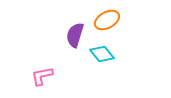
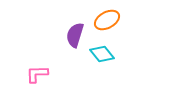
pink L-shape: moved 5 px left, 2 px up; rotated 10 degrees clockwise
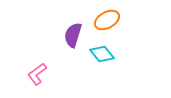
purple semicircle: moved 2 px left
pink L-shape: rotated 35 degrees counterclockwise
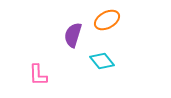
cyan diamond: moved 7 px down
pink L-shape: moved 1 px right, 1 px down; rotated 55 degrees counterclockwise
